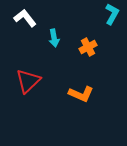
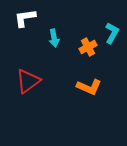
cyan L-shape: moved 19 px down
white L-shape: rotated 60 degrees counterclockwise
red triangle: rotated 8 degrees clockwise
orange L-shape: moved 8 px right, 7 px up
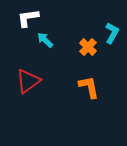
white L-shape: moved 3 px right
cyan arrow: moved 9 px left, 2 px down; rotated 144 degrees clockwise
orange cross: rotated 18 degrees counterclockwise
orange L-shape: rotated 125 degrees counterclockwise
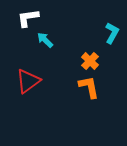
orange cross: moved 2 px right, 14 px down
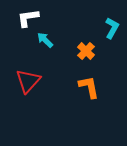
cyan L-shape: moved 5 px up
orange cross: moved 4 px left, 10 px up
red triangle: rotated 12 degrees counterclockwise
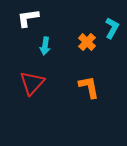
cyan arrow: moved 6 px down; rotated 126 degrees counterclockwise
orange cross: moved 1 px right, 9 px up
red triangle: moved 4 px right, 2 px down
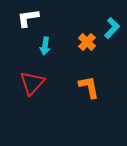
cyan L-shape: rotated 15 degrees clockwise
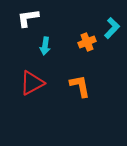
orange cross: rotated 24 degrees clockwise
red triangle: rotated 20 degrees clockwise
orange L-shape: moved 9 px left, 1 px up
